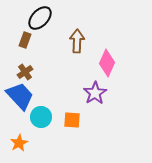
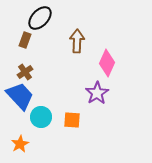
purple star: moved 2 px right
orange star: moved 1 px right, 1 px down
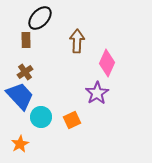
brown rectangle: moved 1 px right; rotated 21 degrees counterclockwise
orange square: rotated 30 degrees counterclockwise
